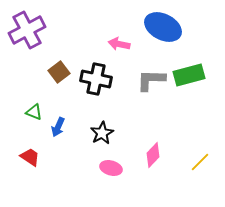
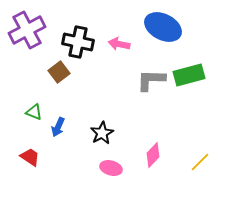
black cross: moved 18 px left, 37 px up
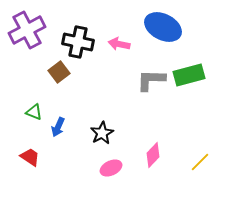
pink ellipse: rotated 40 degrees counterclockwise
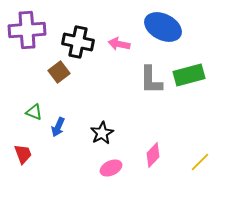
purple cross: rotated 24 degrees clockwise
gray L-shape: rotated 92 degrees counterclockwise
red trapezoid: moved 7 px left, 3 px up; rotated 35 degrees clockwise
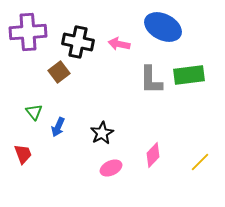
purple cross: moved 1 px right, 2 px down
green rectangle: rotated 8 degrees clockwise
green triangle: rotated 30 degrees clockwise
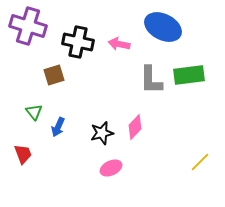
purple cross: moved 6 px up; rotated 21 degrees clockwise
brown square: moved 5 px left, 3 px down; rotated 20 degrees clockwise
black star: rotated 15 degrees clockwise
pink diamond: moved 18 px left, 28 px up
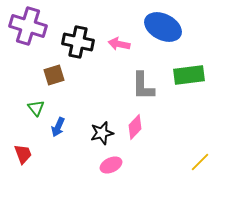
gray L-shape: moved 8 px left, 6 px down
green triangle: moved 2 px right, 4 px up
pink ellipse: moved 3 px up
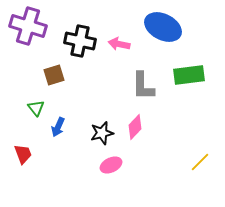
black cross: moved 2 px right, 1 px up
